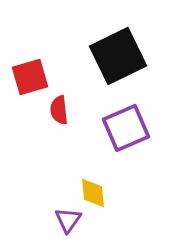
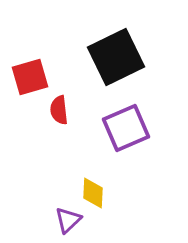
black square: moved 2 px left, 1 px down
yellow diamond: rotated 8 degrees clockwise
purple triangle: rotated 12 degrees clockwise
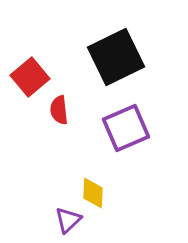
red square: rotated 24 degrees counterclockwise
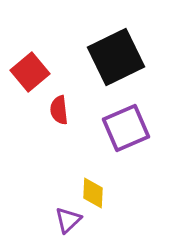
red square: moved 5 px up
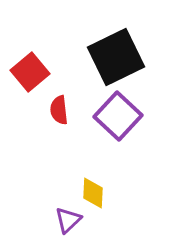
purple square: moved 8 px left, 12 px up; rotated 24 degrees counterclockwise
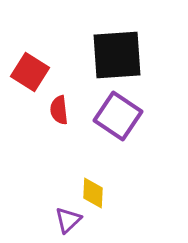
black square: moved 1 px right, 2 px up; rotated 22 degrees clockwise
red square: rotated 18 degrees counterclockwise
purple square: rotated 9 degrees counterclockwise
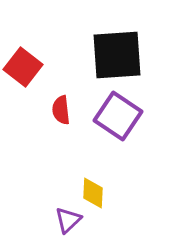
red square: moved 7 px left, 5 px up; rotated 6 degrees clockwise
red semicircle: moved 2 px right
